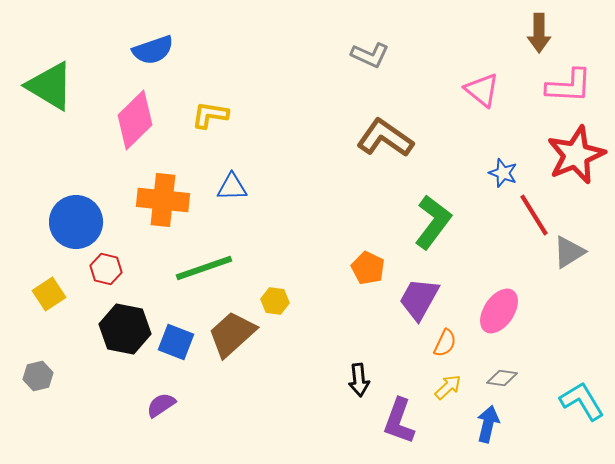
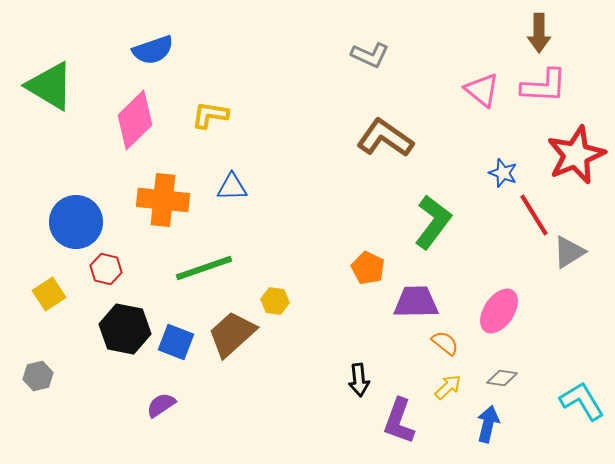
pink L-shape: moved 25 px left
purple trapezoid: moved 3 px left, 3 px down; rotated 60 degrees clockwise
orange semicircle: rotated 76 degrees counterclockwise
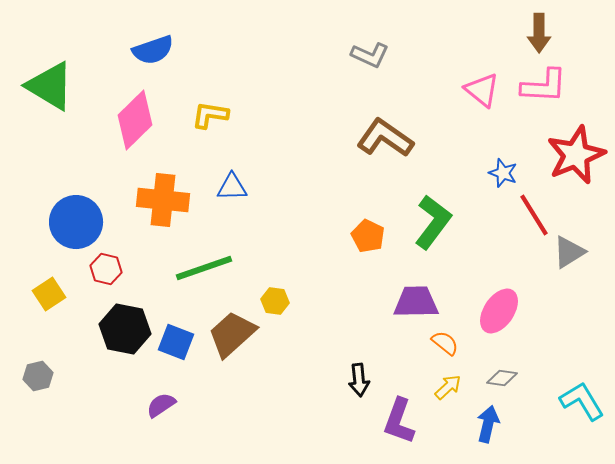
orange pentagon: moved 32 px up
